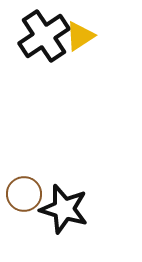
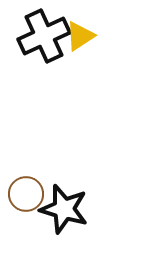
black cross: rotated 9 degrees clockwise
brown circle: moved 2 px right
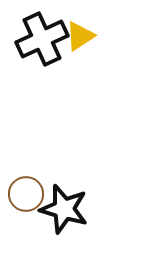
black cross: moved 2 px left, 3 px down
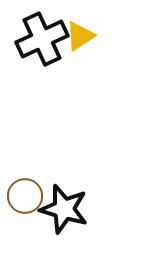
brown circle: moved 1 px left, 2 px down
